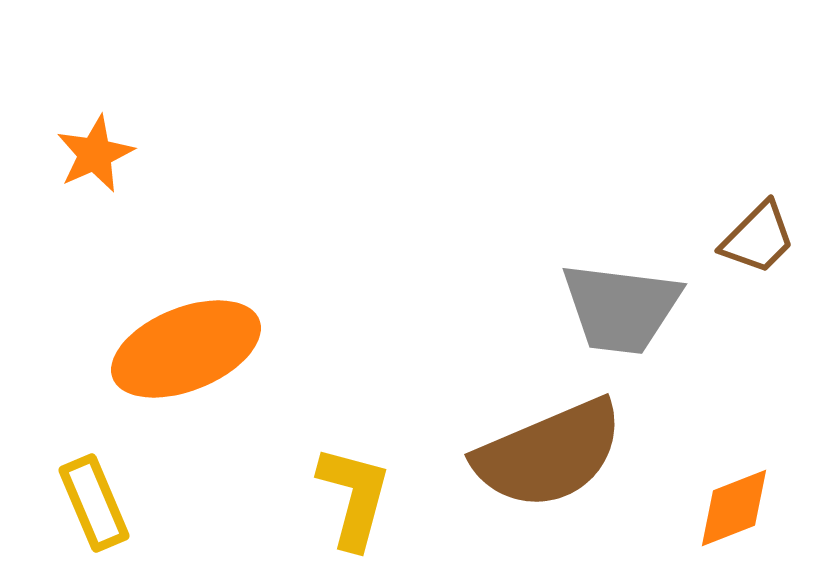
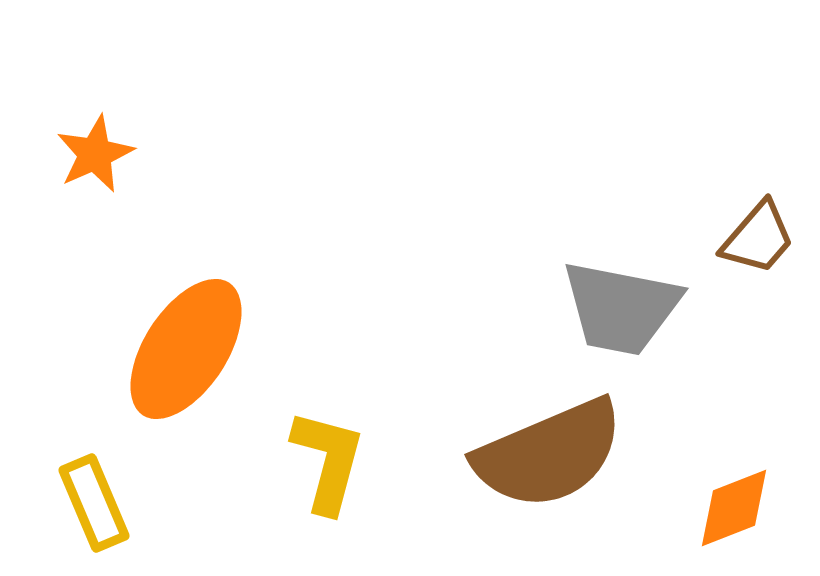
brown trapezoid: rotated 4 degrees counterclockwise
gray trapezoid: rotated 4 degrees clockwise
orange ellipse: rotated 35 degrees counterclockwise
yellow L-shape: moved 26 px left, 36 px up
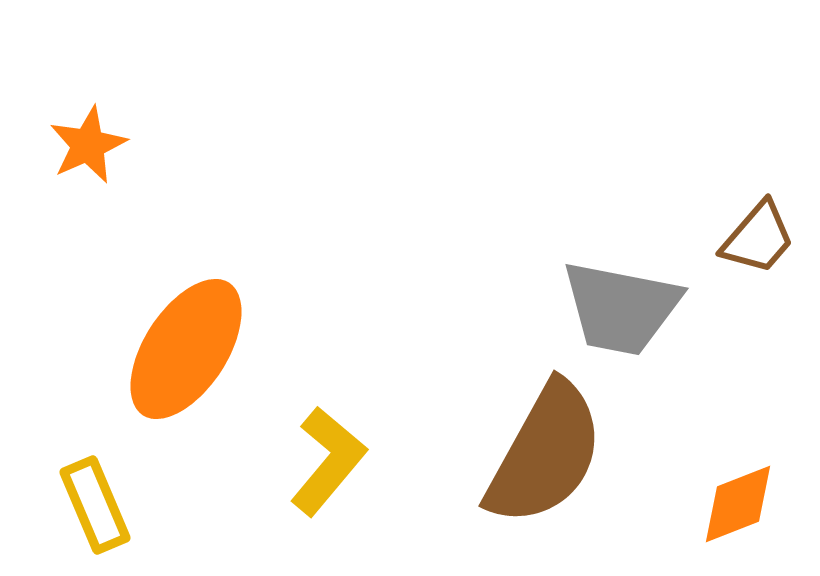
orange star: moved 7 px left, 9 px up
brown semicircle: moved 4 px left; rotated 38 degrees counterclockwise
yellow L-shape: rotated 25 degrees clockwise
yellow rectangle: moved 1 px right, 2 px down
orange diamond: moved 4 px right, 4 px up
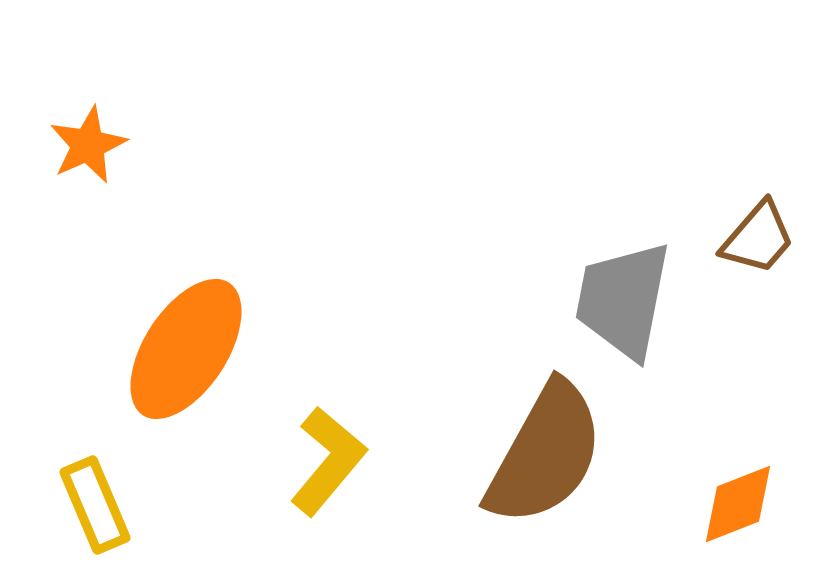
gray trapezoid: moved 2 px right, 8 px up; rotated 90 degrees clockwise
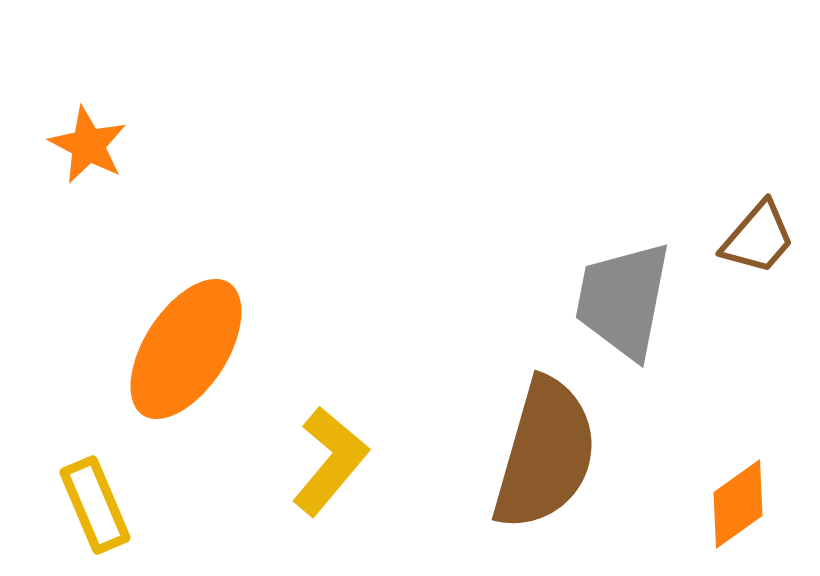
orange star: rotated 20 degrees counterclockwise
brown semicircle: rotated 13 degrees counterclockwise
yellow L-shape: moved 2 px right
orange diamond: rotated 14 degrees counterclockwise
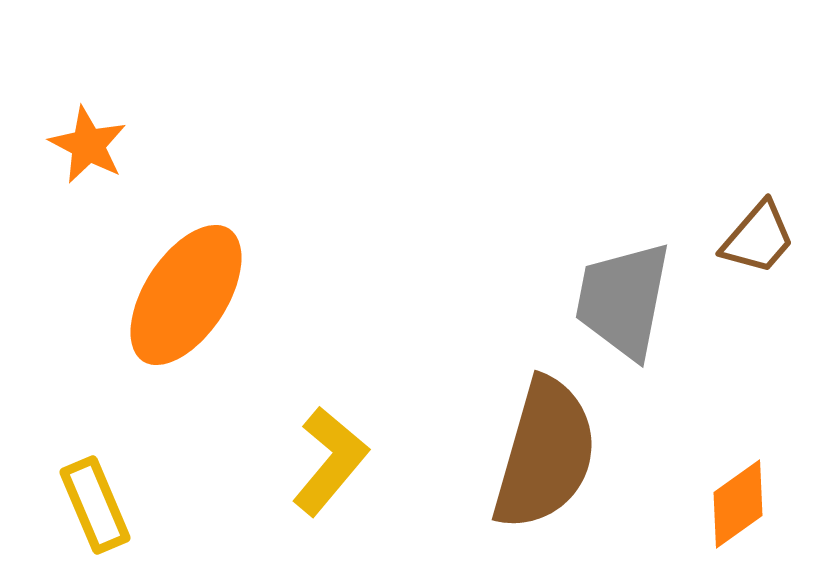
orange ellipse: moved 54 px up
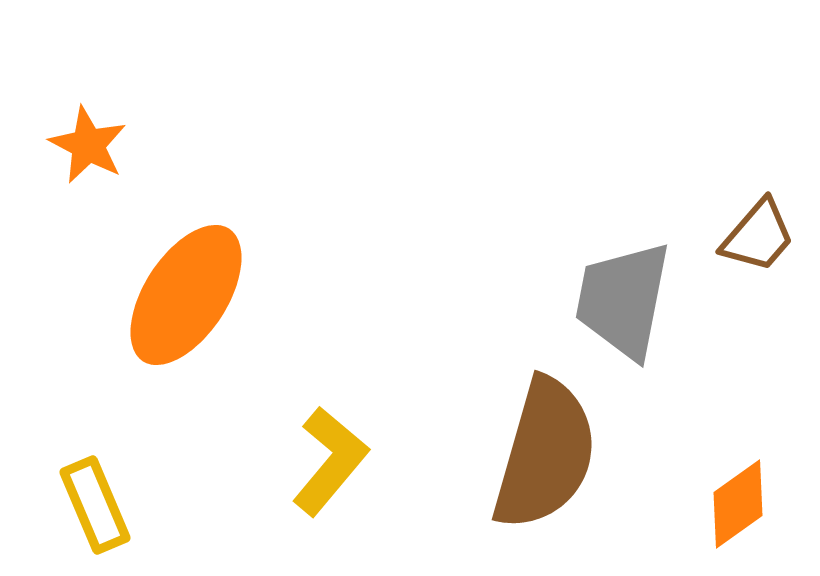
brown trapezoid: moved 2 px up
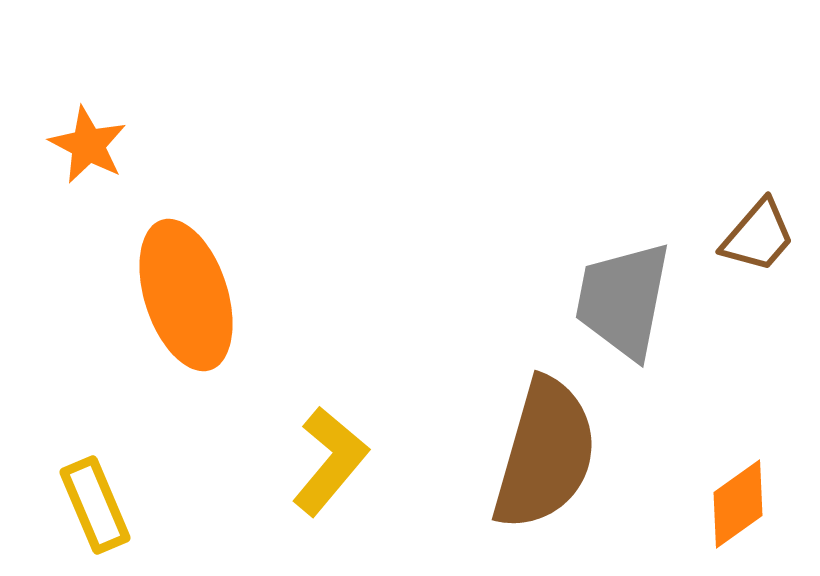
orange ellipse: rotated 51 degrees counterclockwise
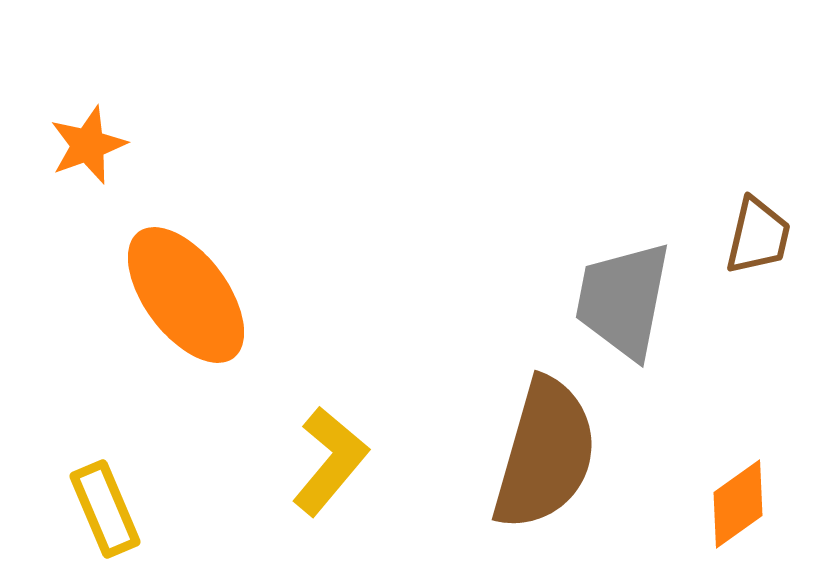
orange star: rotated 24 degrees clockwise
brown trapezoid: rotated 28 degrees counterclockwise
orange ellipse: rotated 19 degrees counterclockwise
yellow rectangle: moved 10 px right, 4 px down
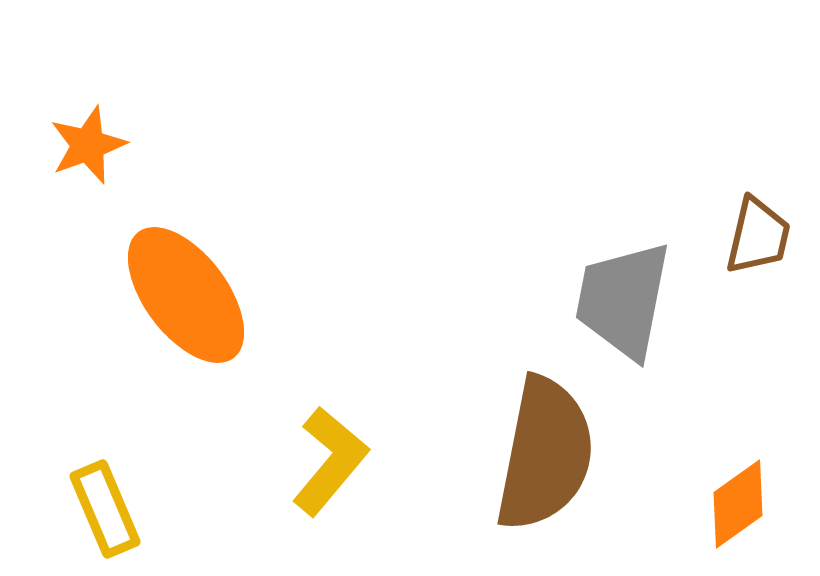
brown semicircle: rotated 5 degrees counterclockwise
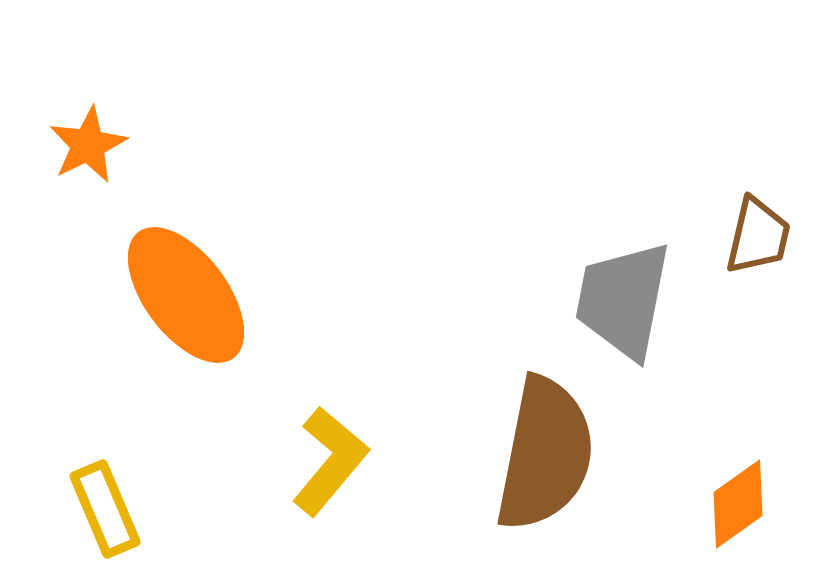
orange star: rotated 6 degrees counterclockwise
